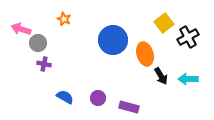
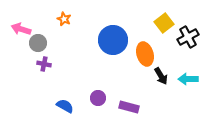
blue semicircle: moved 9 px down
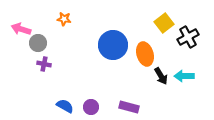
orange star: rotated 16 degrees counterclockwise
blue circle: moved 5 px down
cyan arrow: moved 4 px left, 3 px up
purple circle: moved 7 px left, 9 px down
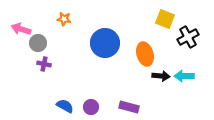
yellow square: moved 1 px right, 4 px up; rotated 30 degrees counterclockwise
blue circle: moved 8 px left, 2 px up
black arrow: rotated 54 degrees counterclockwise
